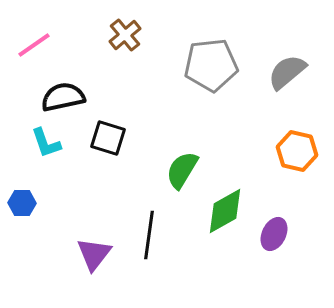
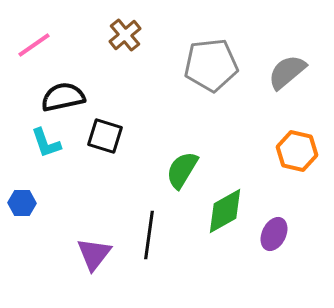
black square: moved 3 px left, 2 px up
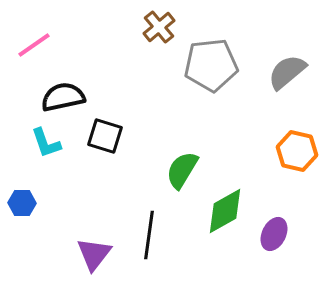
brown cross: moved 34 px right, 8 px up
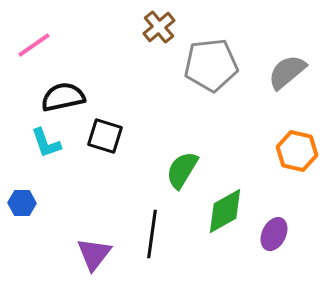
black line: moved 3 px right, 1 px up
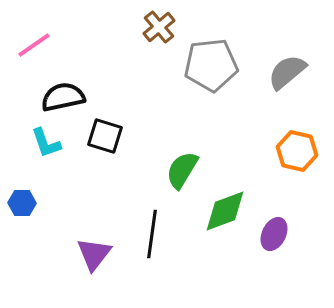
green diamond: rotated 9 degrees clockwise
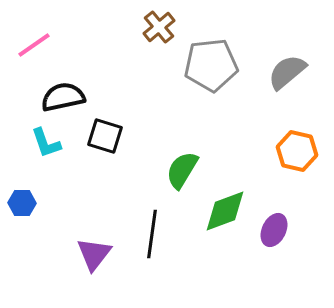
purple ellipse: moved 4 px up
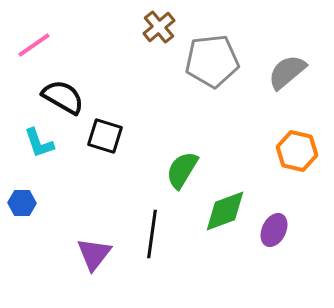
gray pentagon: moved 1 px right, 4 px up
black semicircle: rotated 42 degrees clockwise
cyan L-shape: moved 7 px left
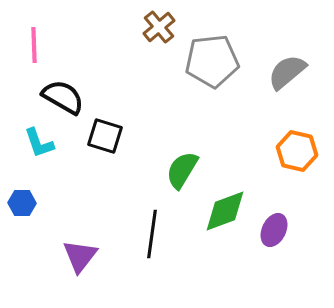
pink line: rotated 57 degrees counterclockwise
purple triangle: moved 14 px left, 2 px down
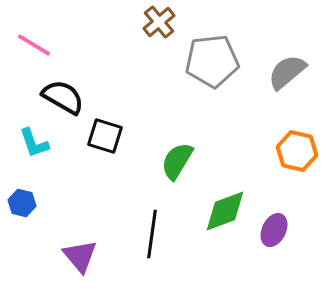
brown cross: moved 5 px up
pink line: rotated 57 degrees counterclockwise
cyan L-shape: moved 5 px left
green semicircle: moved 5 px left, 9 px up
blue hexagon: rotated 12 degrees clockwise
purple triangle: rotated 18 degrees counterclockwise
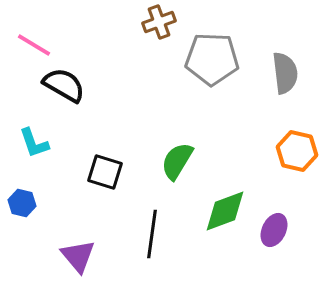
brown cross: rotated 20 degrees clockwise
gray pentagon: moved 2 px up; rotated 8 degrees clockwise
gray semicircle: moved 2 px left, 1 px down; rotated 123 degrees clockwise
black semicircle: moved 1 px right, 12 px up
black square: moved 36 px down
purple triangle: moved 2 px left
